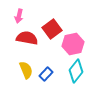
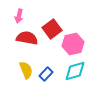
cyan diamond: moved 1 px left; rotated 35 degrees clockwise
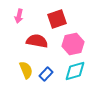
red square: moved 5 px right, 10 px up; rotated 18 degrees clockwise
red semicircle: moved 10 px right, 3 px down
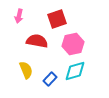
blue rectangle: moved 4 px right, 5 px down
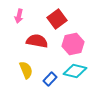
red square: rotated 18 degrees counterclockwise
cyan diamond: rotated 30 degrees clockwise
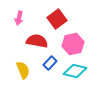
pink arrow: moved 2 px down
yellow semicircle: moved 3 px left
blue rectangle: moved 16 px up
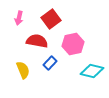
red square: moved 6 px left
cyan diamond: moved 17 px right
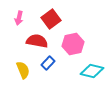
blue rectangle: moved 2 px left
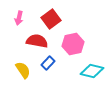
yellow semicircle: rotated 12 degrees counterclockwise
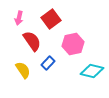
red semicircle: moved 5 px left; rotated 45 degrees clockwise
